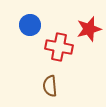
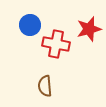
red cross: moved 3 px left, 3 px up
brown semicircle: moved 5 px left
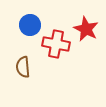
red star: moved 3 px left; rotated 30 degrees counterclockwise
brown semicircle: moved 22 px left, 19 px up
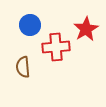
red star: rotated 15 degrees clockwise
red cross: moved 3 px down; rotated 16 degrees counterclockwise
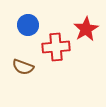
blue circle: moved 2 px left
brown semicircle: rotated 65 degrees counterclockwise
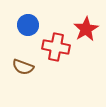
red cross: rotated 16 degrees clockwise
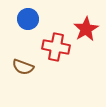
blue circle: moved 6 px up
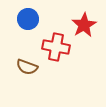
red star: moved 2 px left, 4 px up
brown semicircle: moved 4 px right
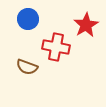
red star: moved 2 px right
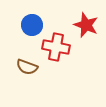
blue circle: moved 4 px right, 6 px down
red star: rotated 20 degrees counterclockwise
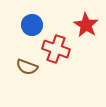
red star: rotated 10 degrees clockwise
red cross: moved 2 px down; rotated 8 degrees clockwise
